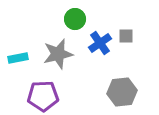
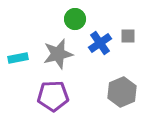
gray square: moved 2 px right
gray hexagon: rotated 16 degrees counterclockwise
purple pentagon: moved 10 px right
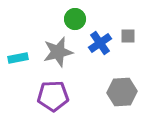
gray star: moved 2 px up
gray hexagon: rotated 20 degrees clockwise
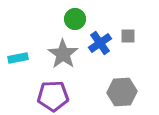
gray star: moved 5 px right, 2 px down; rotated 24 degrees counterclockwise
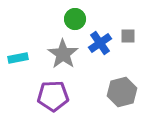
gray hexagon: rotated 12 degrees counterclockwise
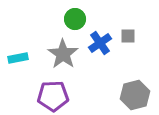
gray hexagon: moved 13 px right, 3 px down
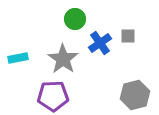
gray star: moved 5 px down
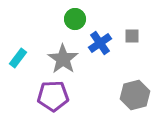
gray square: moved 4 px right
cyan rectangle: rotated 42 degrees counterclockwise
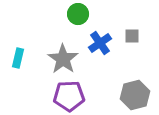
green circle: moved 3 px right, 5 px up
cyan rectangle: rotated 24 degrees counterclockwise
purple pentagon: moved 16 px right
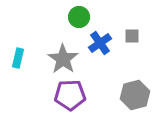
green circle: moved 1 px right, 3 px down
purple pentagon: moved 1 px right, 1 px up
